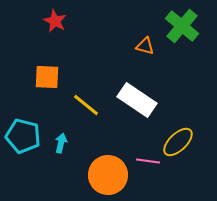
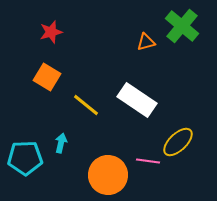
red star: moved 4 px left, 11 px down; rotated 30 degrees clockwise
orange triangle: moved 1 px right, 4 px up; rotated 30 degrees counterclockwise
orange square: rotated 28 degrees clockwise
cyan pentagon: moved 2 px right, 22 px down; rotated 16 degrees counterclockwise
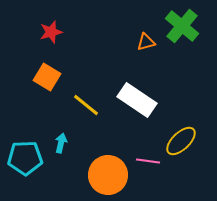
yellow ellipse: moved 3 px right, 1 px up
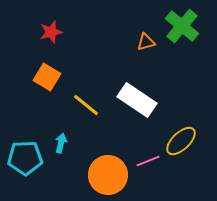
pink line: rotated 30 degrees counterclockwise
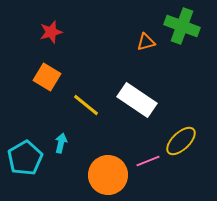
green cross: rotated 20 degrees counterclockwise
cyan pentagon: rotated 28 degrees counterclockwise
